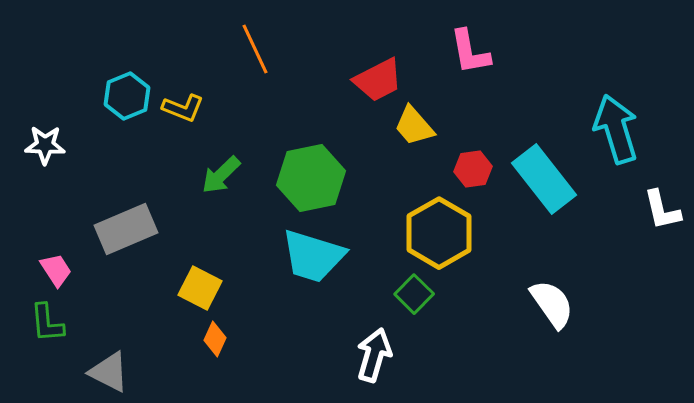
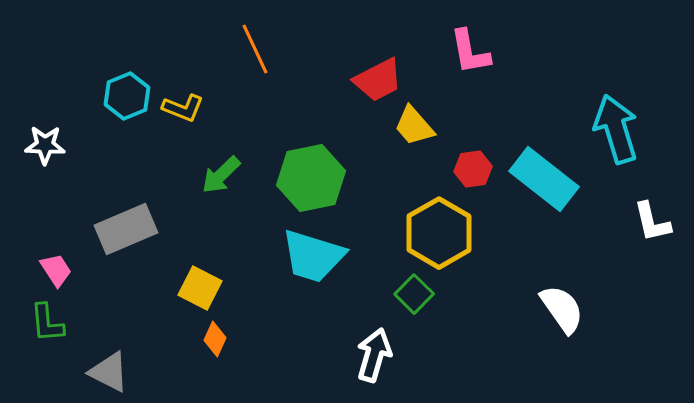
cyan rectangle: rotated 14 degrees counterclockwise
white L-shape: moved 10 px left, 12 px down
white semicircle: moved 10 px right, 5 px down
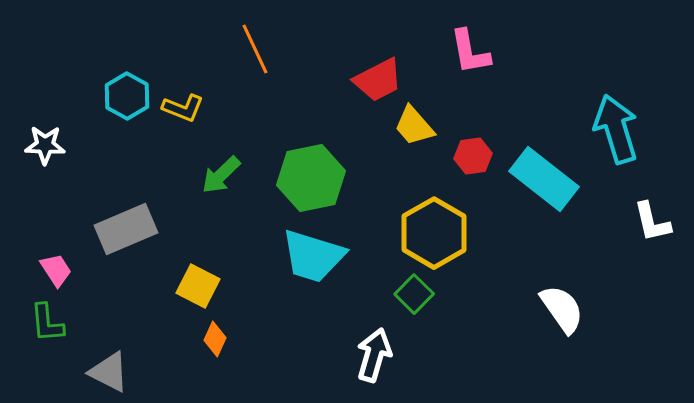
cyan hexagon: rotated 9 degrees counterclockwise
red hexagon: moved 13 px up
yellow hexagon: moved 5 px left
yellow square: moved 2 px left, 2 px up
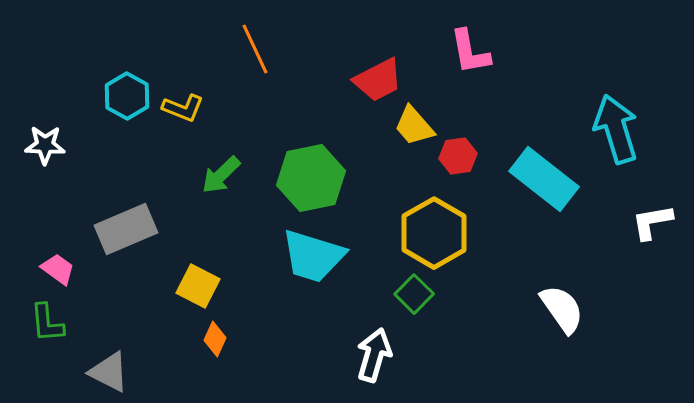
red hexagon: moved 15 px left
white L-shape: rotated 93 degrees clockwise
pink trapezoid: moved 2 px right, 1 px up; rotated 21 degrees counterclockwise
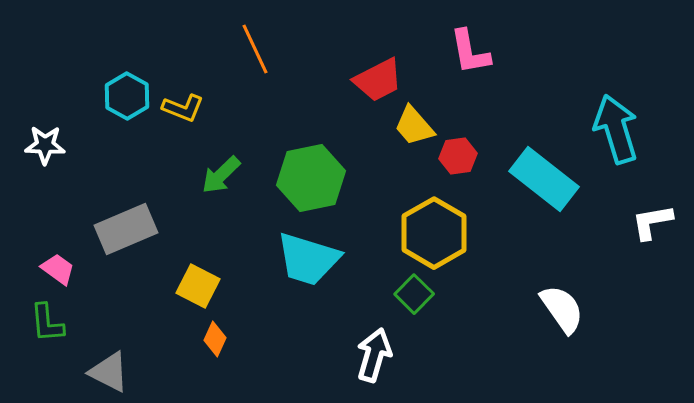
cyan trapezoid: moved 5 px left, 3 px down
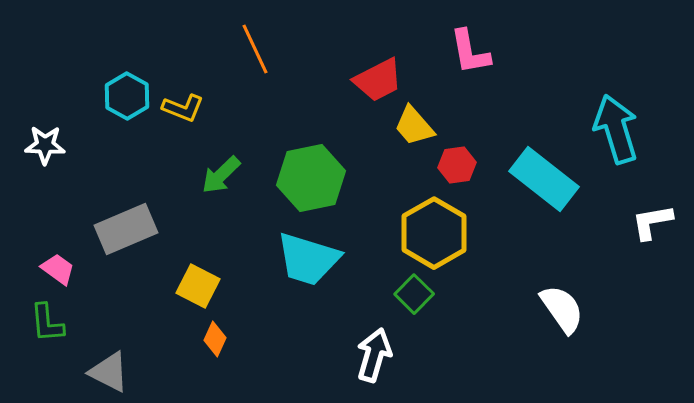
red hexagon: moved 1 px left, 9 px down
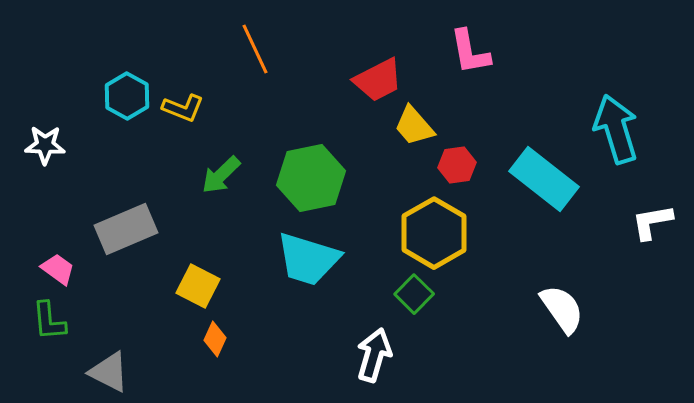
green L-shape: moved 2 px right, 2 px up
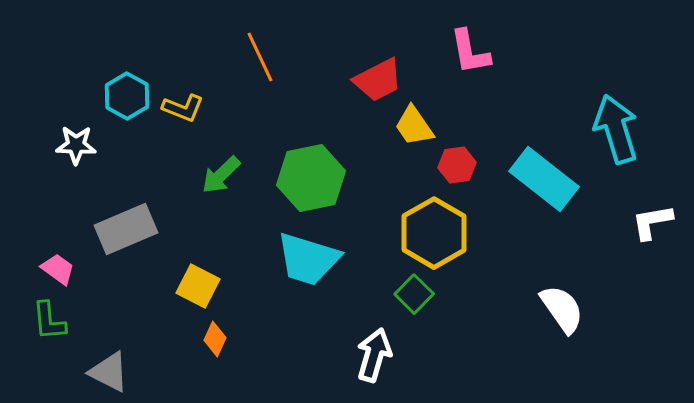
orange line: moved 5 px right, 8 px down
yellow trapezoid: rotated 6 degrees clockwise
white star: moved 31 px right
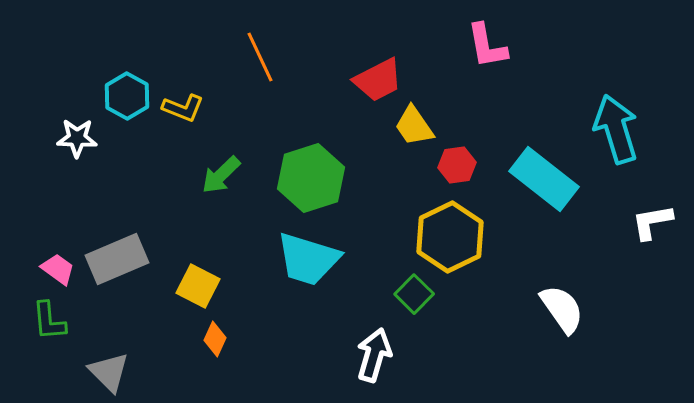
pink L-shape: moved 17 px right, 6 px up
white star: moved 1 px right, 7 px up
green hexagon: rotated 6 degrees counterclockwise
gray rectangle: moved 9 px left, 30 px down
yellow hexagon: moved 16 px right, 4 px down; rotated 4 degrees clockwise
gray triangle: rotated 18 degrees clockwise
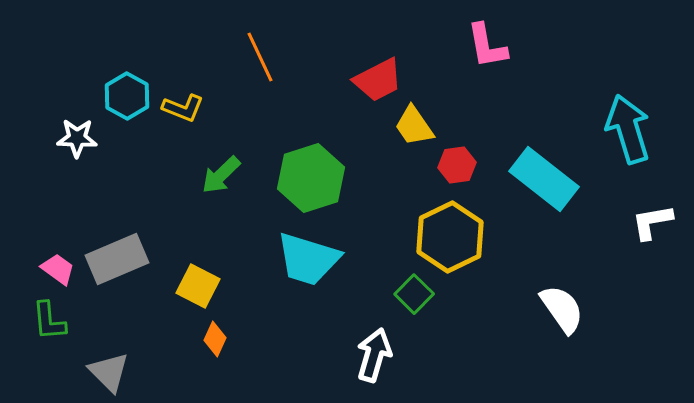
cyan arrow: moved 12 px right
